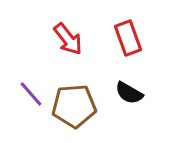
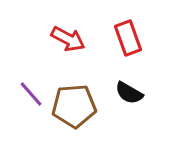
red arrow: rotated 24 degrees counterclockwise
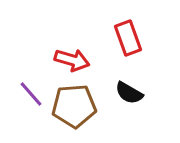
red arrow: moved 4 px right, 21 px down; rotated 12 degrees counterclockwise
